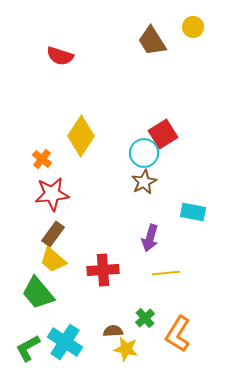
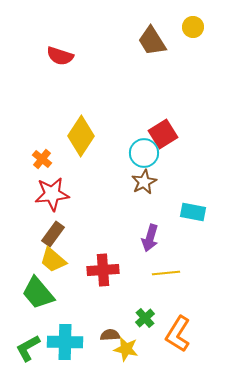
brown semicircle: moved 3 px left, 4 px down
cyan cross: rotated 32 degrees counterclockwise
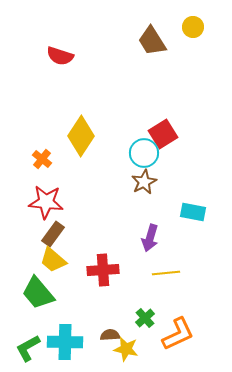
red star: moved 6 px left, 8 px down; rotated 12 degrees clockwise
orange L-shape: rotated 147 degrees counterclockwise
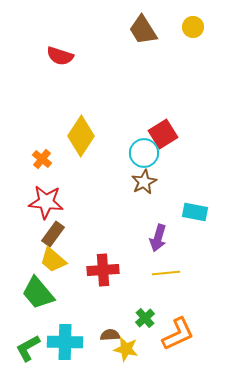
brown trapezoid: moved 9 px left, 11 px up
cyan rectangle: moved 2 px right
purple arrow: moved 8 px right
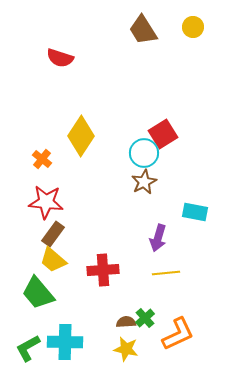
red semicircle: moved 2 px down
brown semicircle: moved 16 px right, 13 px up
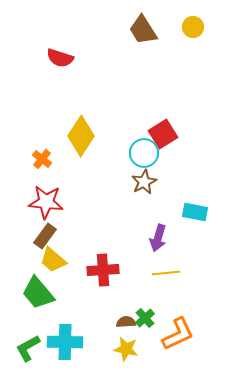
brown rectangle: moved 8 px left, 2 px down
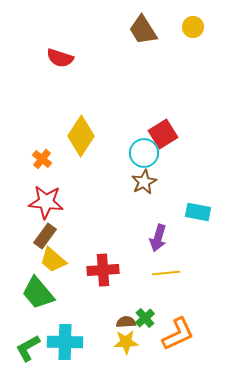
cyan rectangle: moved 3 px right
yellow star: moved 7 px up; rotated 15 degrees counterclockwise
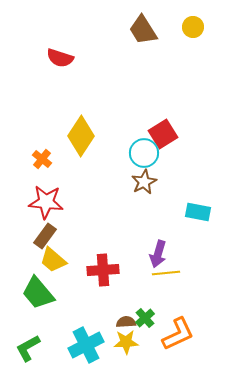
purple arrow: moved 16 px down
cyan cross: moved 21 px right, 3 px down; rotated 28 degrees counterclockwise
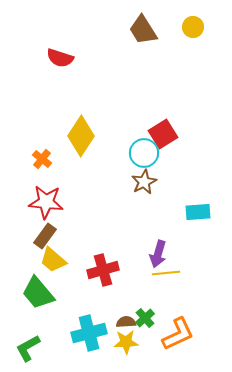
cyan rectangle: rotated 15 degrees counterclockwise
red cross: rotated 12 degrees counterclockwise
cyan cross: moved 3 px right, 12 px up; rotated 12 degrees clockwise
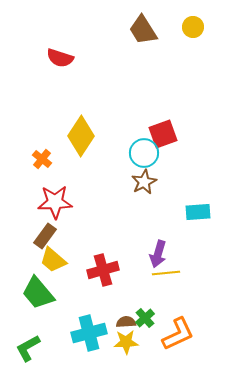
red square: rotated 12 degrees clockwise
red star: moved 9 px right; rotated 8 degrees counterclockwise
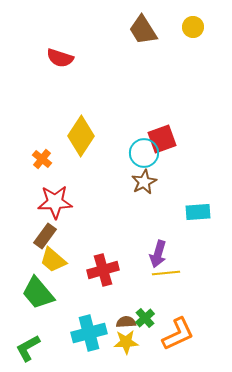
red square: moved 1 px left, 5 px down
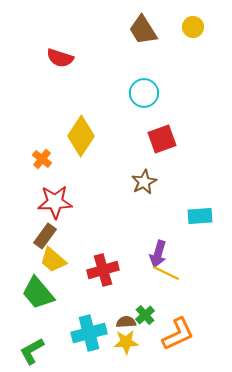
cyan circle: moved 60 px up
cyan rectangle: moved 2 px right, 4 px down
yellow line: rotated 32 degrees clockwise
green cross: moved 3 px up
green L-shape: moved 4 px right, 3 px down
